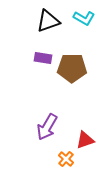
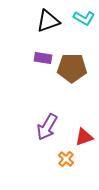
red triangle: moved 1 px left, 3 px up
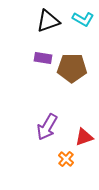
cyan L-shape: moved 1 px left, 1 px down
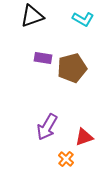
black triangle: moved 16 px left, 5 px up
brown pentagon: rotated 16 degrees counterclockwise
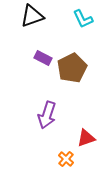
cyan L-shape: rotated 35 degrees clockwise
purple rectangle: rotated 18 degrees clockwise
brown pentagon: rotated 12 degrees counterclockwise
purple arrow: moved 12 px up; rotated 12 degrees counterclockwise
red triangle: moved 2 px right, 1 px down
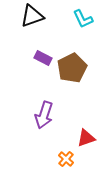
purple arrow: moved 3 px left
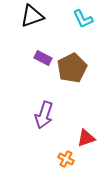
orange cross: rotated 14 degrees counterclockwise
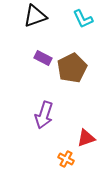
black triangle: moved 3 px right
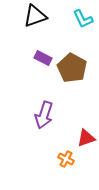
brown pentagon: rotated 16 degrees counterclockwise
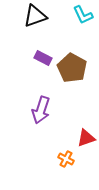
cyan L-shape: moved 4 px up
purple arrow: moved 3 px left, 5 px up
